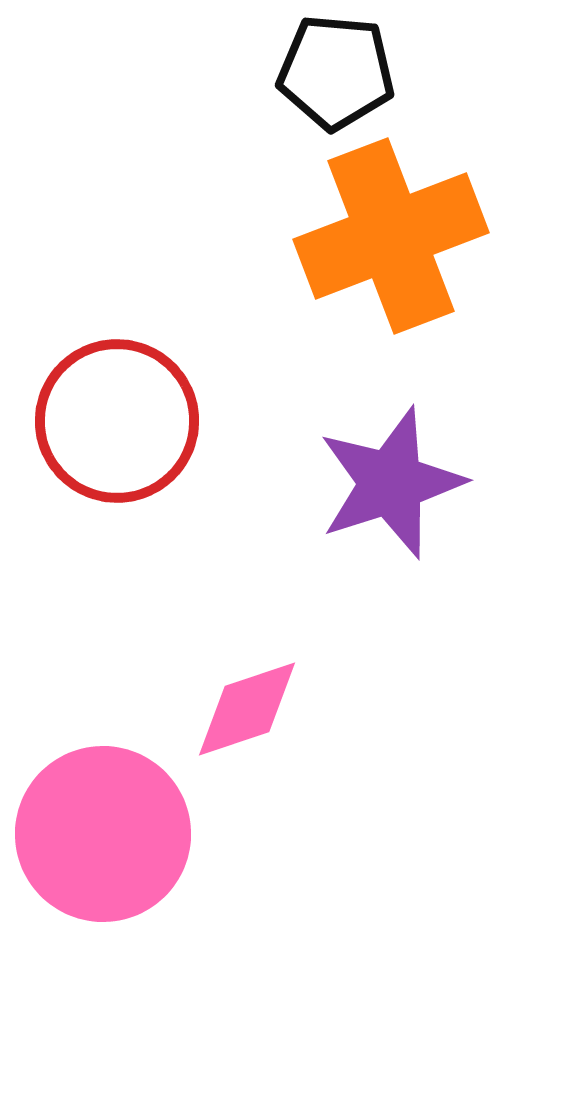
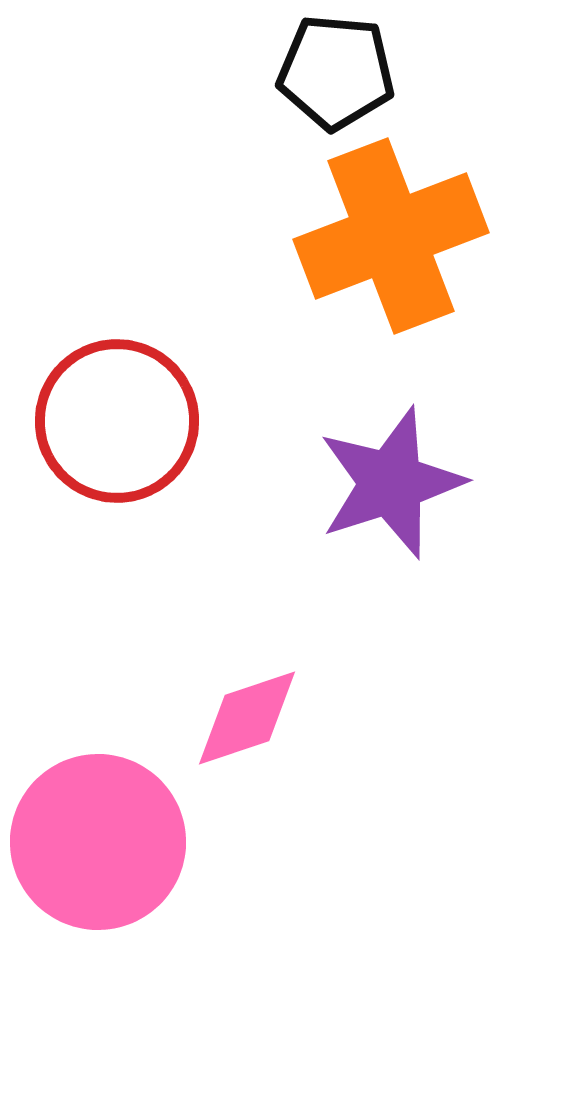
pink diamond: moved 9 px down
pink circle: moved 5 px left, 8 px down
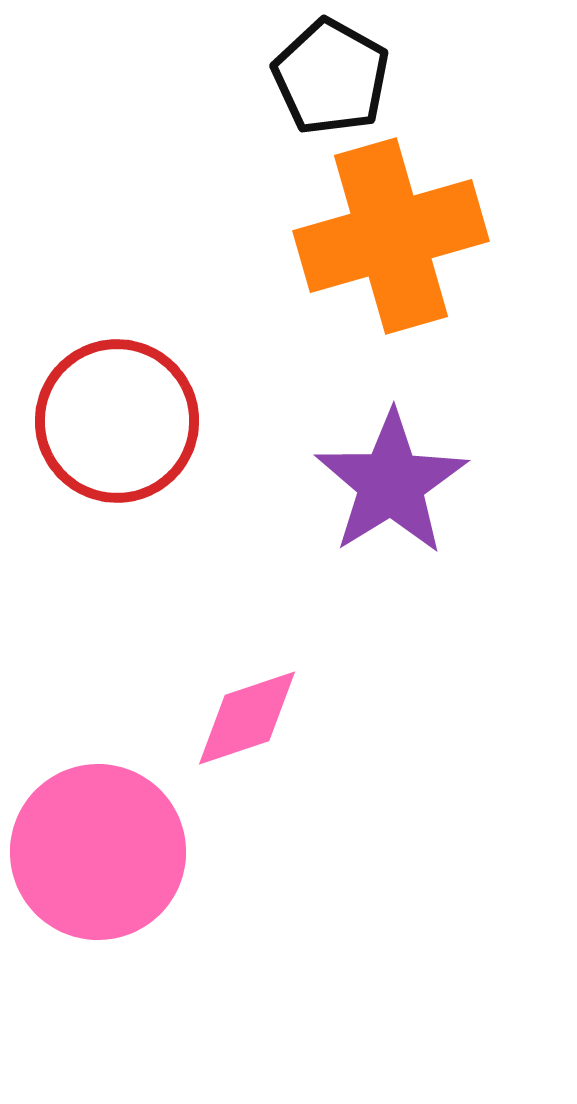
black pentagon: moved 5 px left, 5 px down; rotated 24 degrees clockwise
orange cross: rotated 5 degrees clockwise
purple star: rotated 14 degrees counterclockwise
pink circle: moved 10 px down
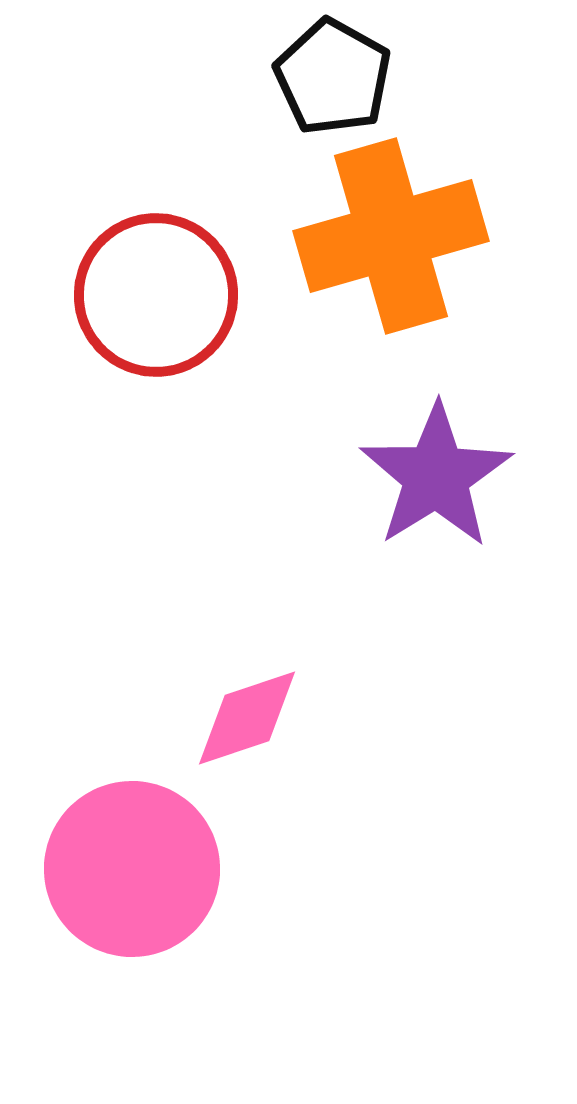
black pentagon: moved 2 px right
red circle: moved 39 px right, 126 px up
purple star: moved 45 px right, 7 px up
pink circle: moved 34 px right, 17 px down
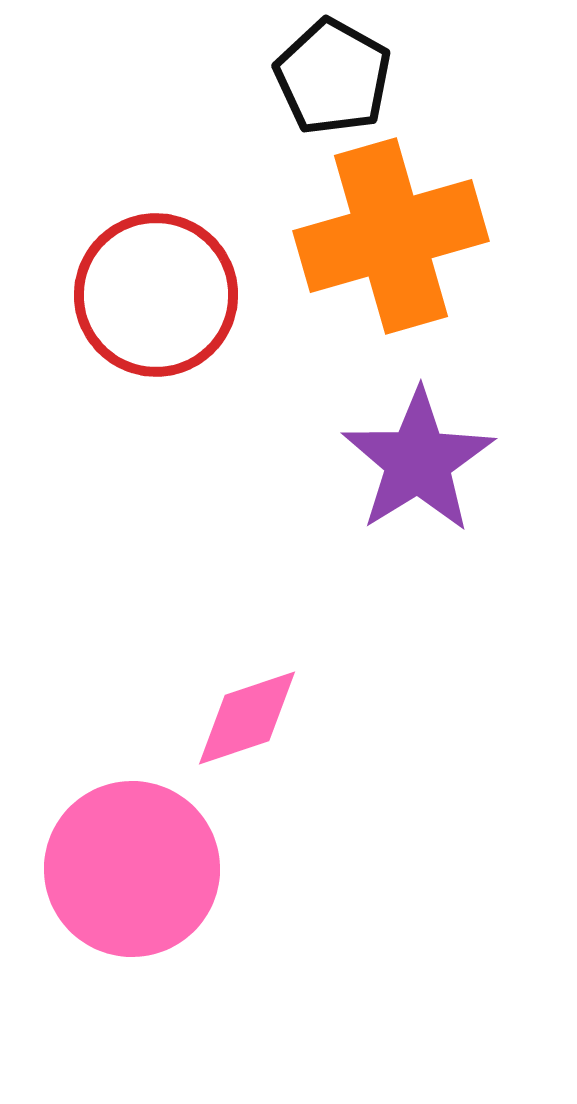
purple star: moved 18 px left, 15 px up
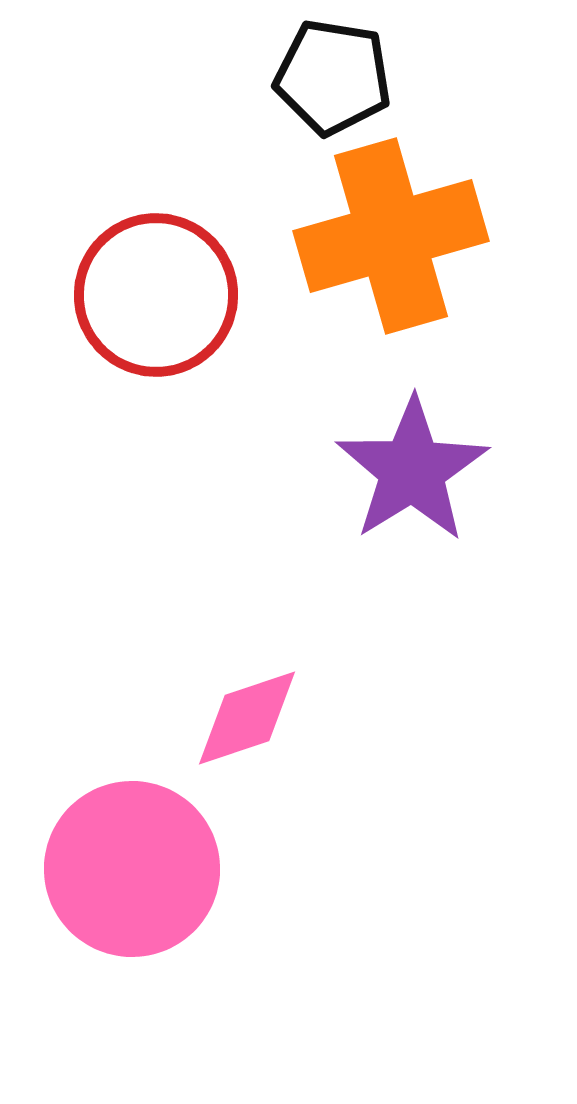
black pentagon: rotated 20 degrees counterclockwise
purple star: moved 6 px left, 9 px down
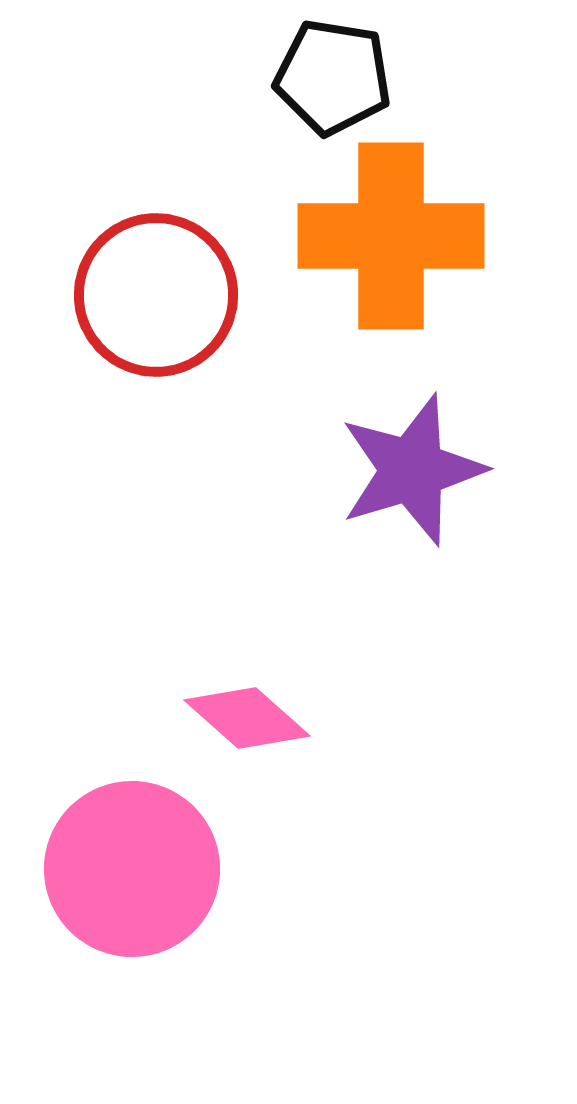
orange cross: rotated 16 degrees clockwise
purple star: rotated 15 degrees clockwise
pink diamond: rotated 60 degrees clockwise
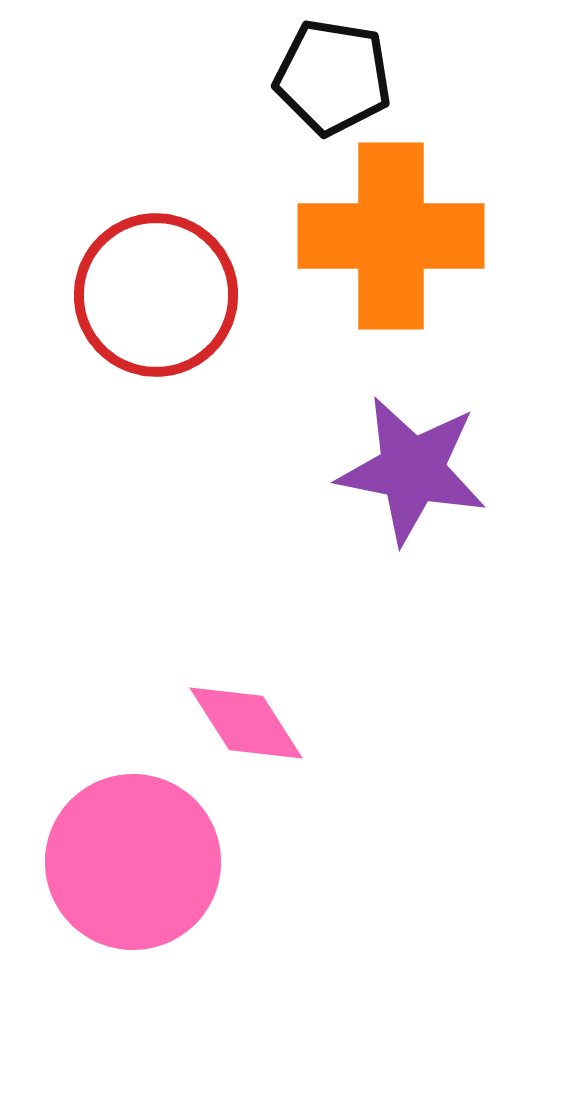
purple star: rotated 28 degrees clockwise
pink diamond: moved 1 px left, 5 px down; rotated 16 degrees clockwise
pink circle: moved 1 px right, 7 px up
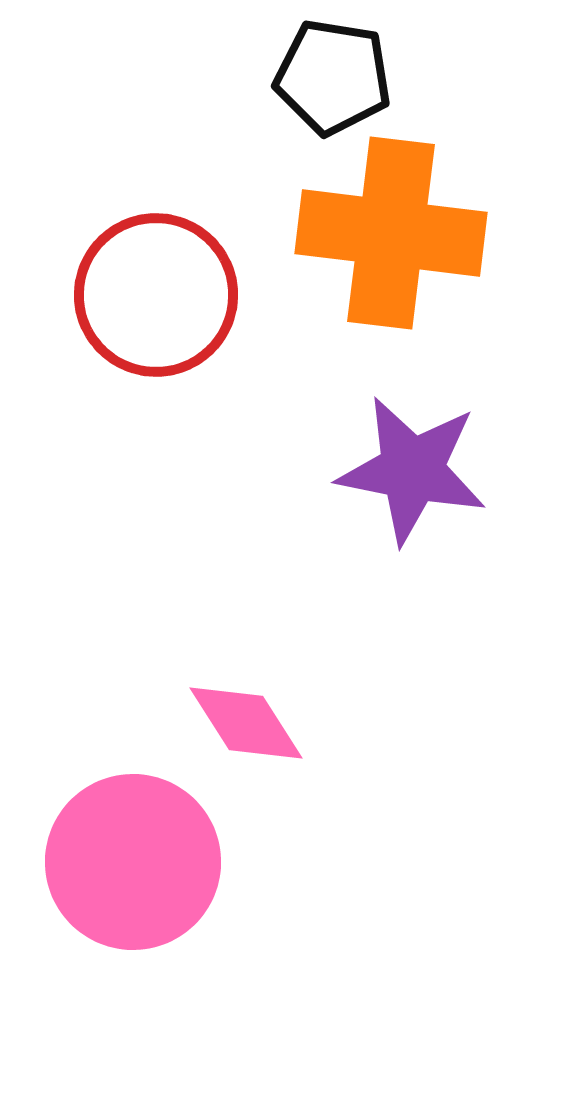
orange cross: moved 3 px up; rotated 7 degrees clockwise
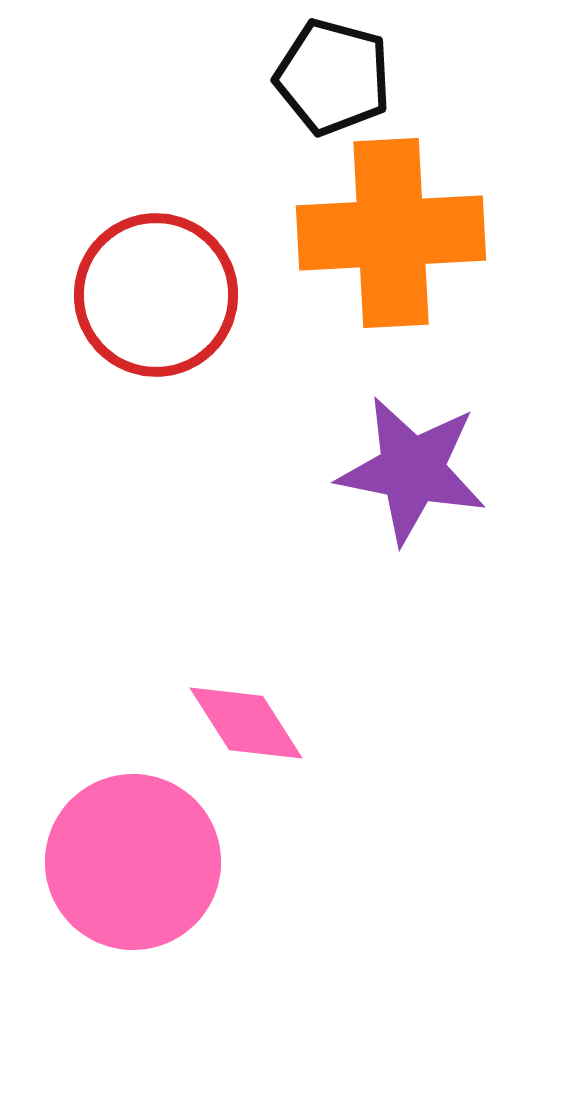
black pentagon: rotated 6 degrees clockwise
orange cross: rotated 10 degrees counterclockwise
